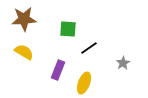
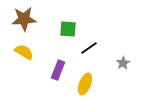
yellow ellipse: moved 1 px right, 1 px down
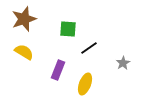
brown star: rotated 15 degrees counterclockwise
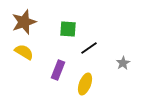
brown star: moved 3 px down
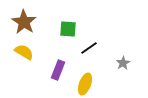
brown star: rotated 20 degrees counterclockwise
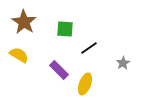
green square: moved 3 px left
yellow semicircle: moved 5 px left, 3 px down
purple rectangle: moved 1 px right; rotated 66 degrees counterclockwise
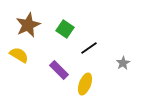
brown star: moved 4 px right, 3 px down; rotated 15 degrees clockwise
green square: rotated 30 degrees clockwise
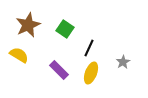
black line: rotated 30 degrees counterclockwise
gray star: moved 1 px up
yellow ellipse: moved 6 px right, 11 px up
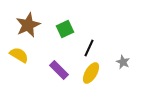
green square: rotated 30 degrees clockwise
gray star: rotated 16 degrees counterclockwise
yellow ellipse: rotated 10 degrees clockwise
